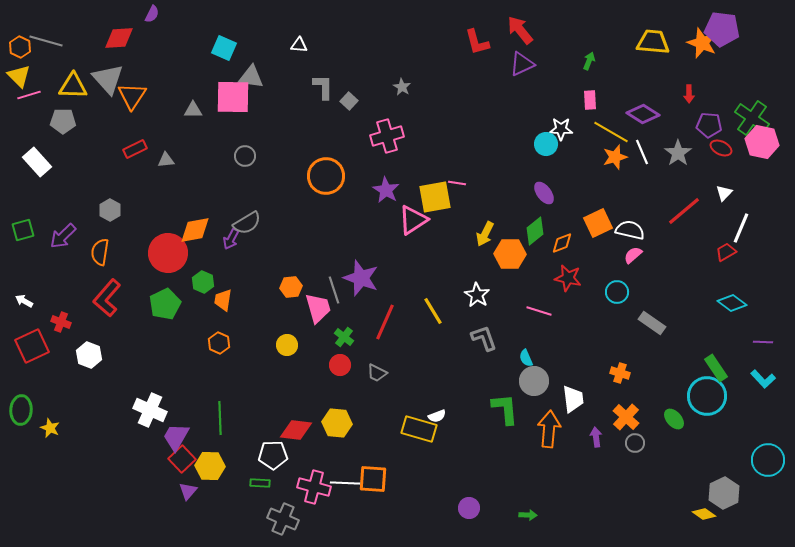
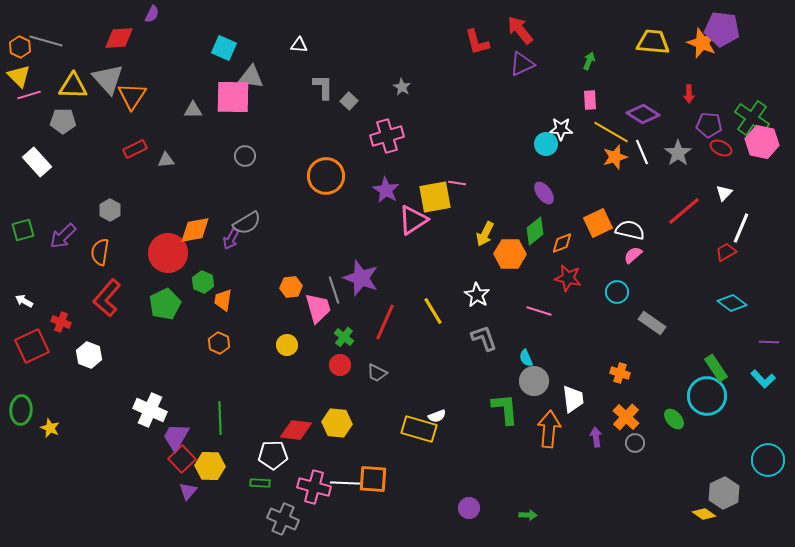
purple line at (763, 342): moved 6 px right
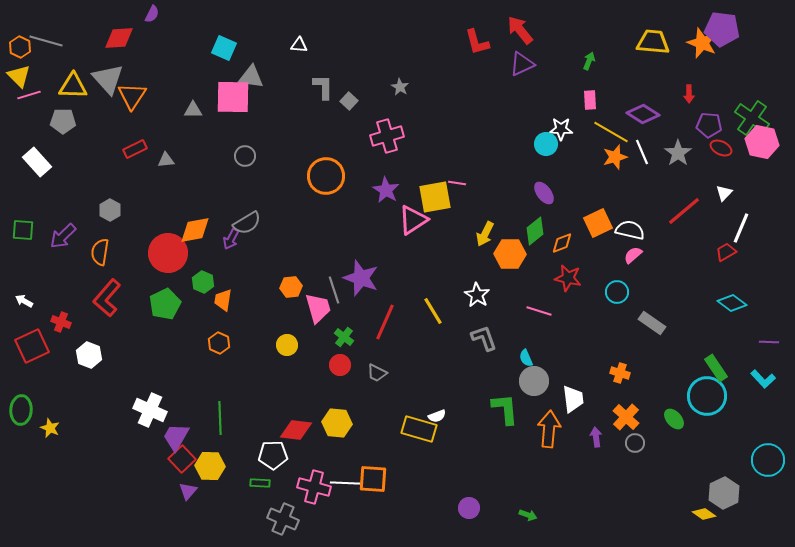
gray star at (402, 87): moved 2 px left
green square at (23, 230): rotated 20 degrees clockwise
green arrow at (528, 515): rotated 18 degrees clockwise
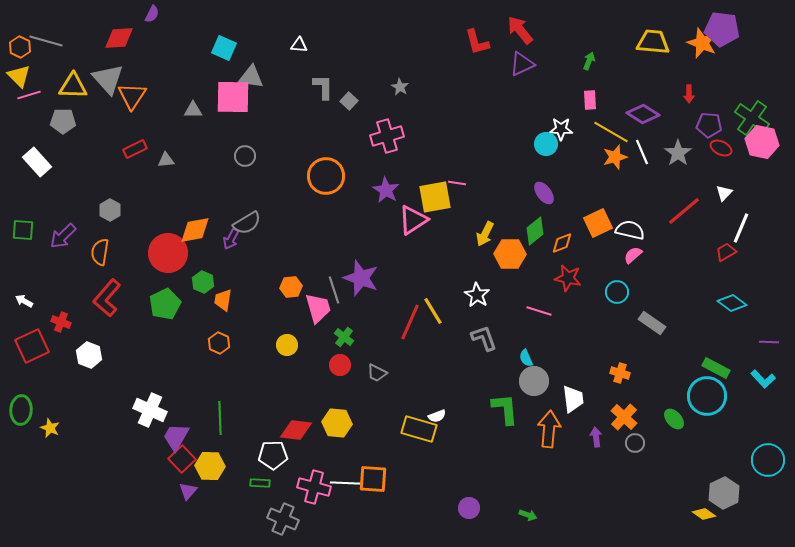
red line at (385, 322): moved 25 px right
green rectangle at (716, 368): rotated 28 degrees counterclockwise
orange cross at (626, 417): moved 2 px left
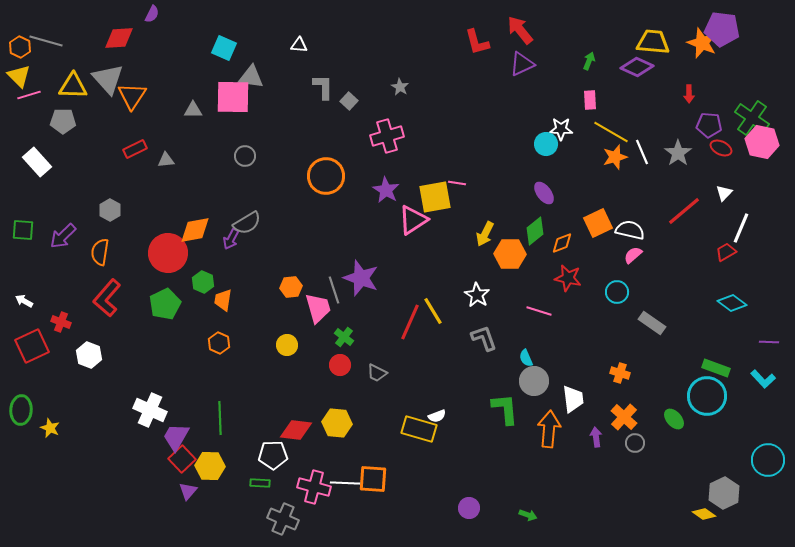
purple diamond at (643, 114): moved 6 px left, 47 px up; rotated 8 degrees counterclockwise
green rectangle at (716, 368): rotated 8 degrees counterclockwise
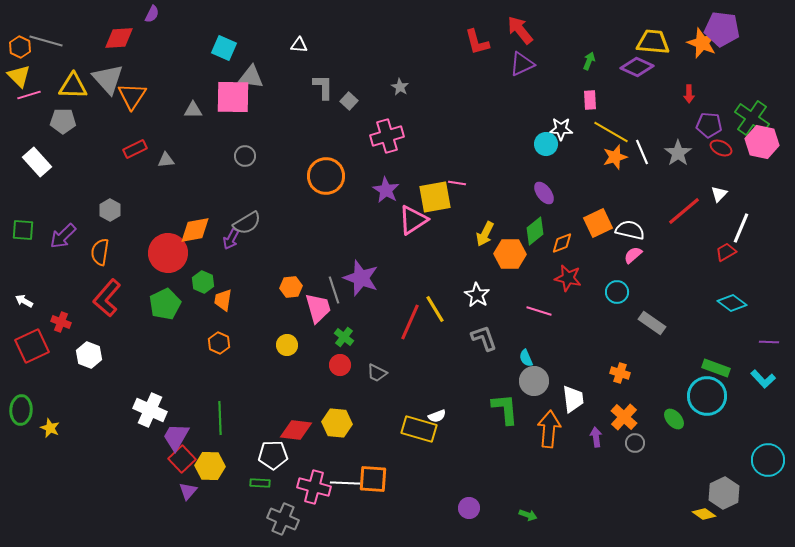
white triangle at (724, 193): moved 5 px left, 1 px down
yellow line at (433, 311): moved 2 px right, 2 px up
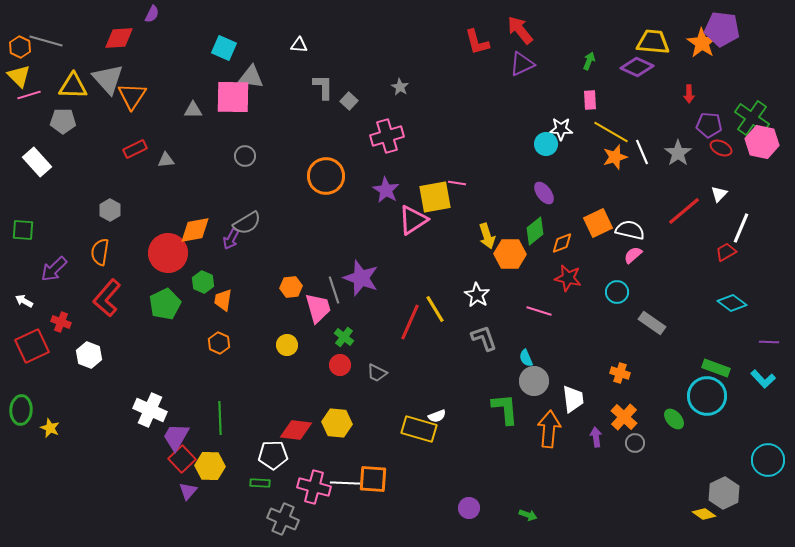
orange star at (702, 43): rotated 12 degrees clockwise
yellow arrow at (485, 234): moved 2 px right, 2 px down; rotated 45 degrees counterclockwise
purple arrow at (63, 236): moved 9 px left, 33 px down
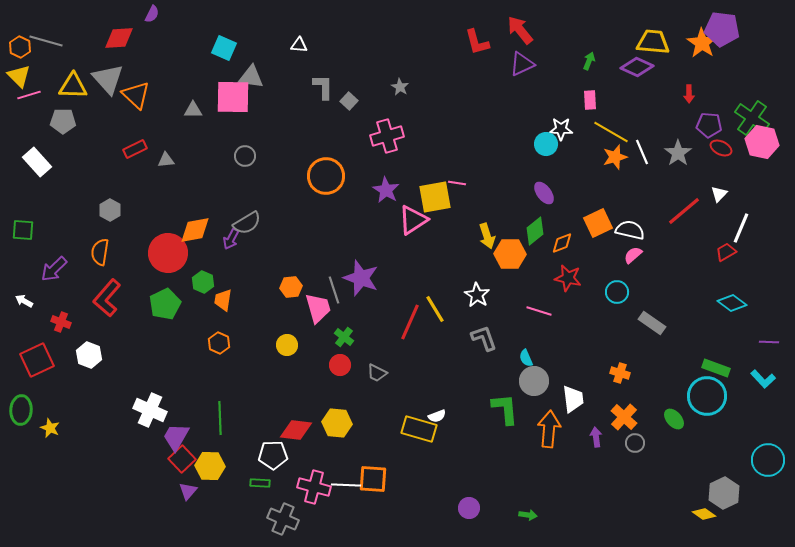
orange triangle at (132, 96): moved 4 px right, 1 px up; rotated 20 degrees counterclockwise
red square at (32, 346): moved 5 px right, 14 px down
white line at (345, 483): moved 1 px right, 2 px down
green arrow at (528, 515): rotated 12 degrees counterclockwise
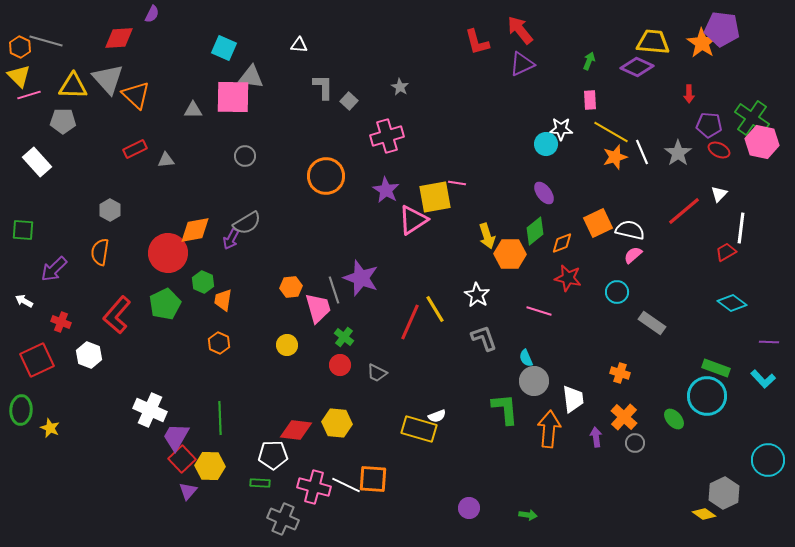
red ellipse at (721, 148): moved 2 px left, 2 px down
white line at (741, 228): rotated 16 degrees counterclockwise
red L-shape at (107, 298): moved 10 px right, 17 px down
white line at (346, 485): rotated 24 degrees clockwise
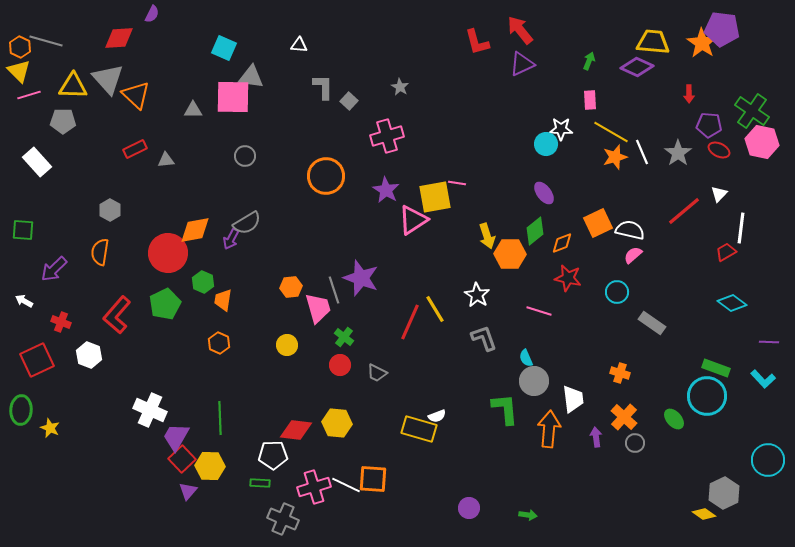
yellow triangle at (19, 76): moved 5 px up
green cross at (752, 118): moved 7 px up
pink cross at (314, 487): rotated 32 degrees counterclockwise
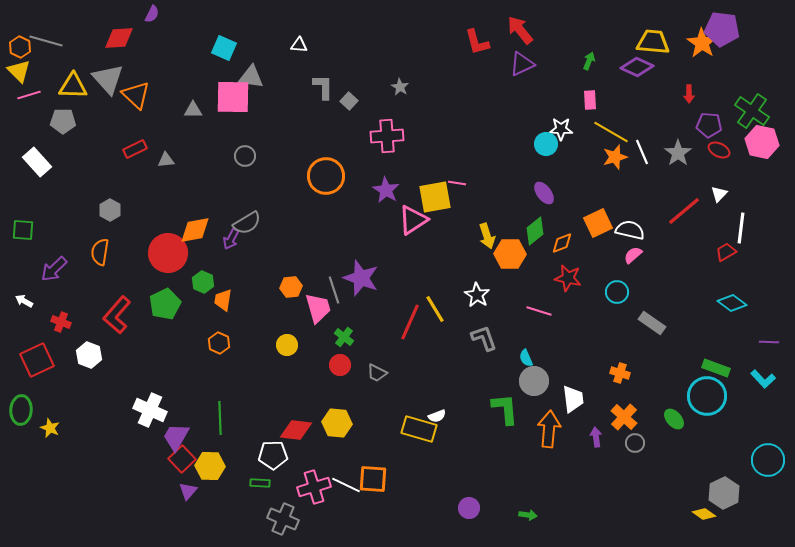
pink cross at (387, 136): rotated 12 degrees clockwise
